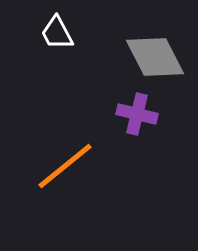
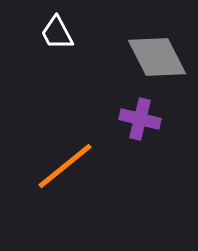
gray diamond: moved 2 px right
purple cross: moved 3 px right, 5 px down
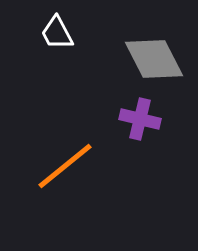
gray diamond: moved 3 px left, 2 px down
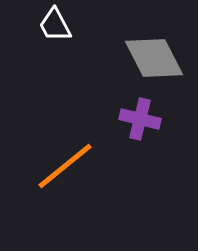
white trapezoid: moved 2 px left, 8 px up
gray diamond: moved 1 px up
